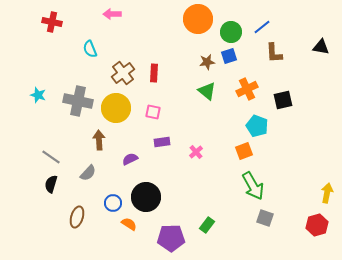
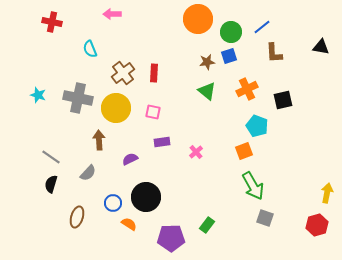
gray cross: moved 3 px up
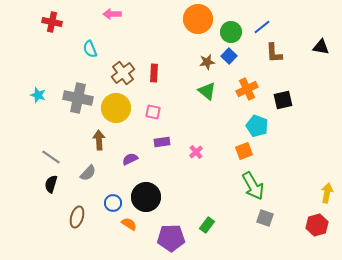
blue square: rotated 28 degrees counterclockwise
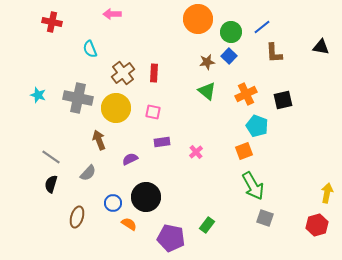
orange cross: moved 1 px left, 5 px down
brown arrow: rotated 18 degrees counterclockwise
purple pentagon: rotated 12 degrees clockwise
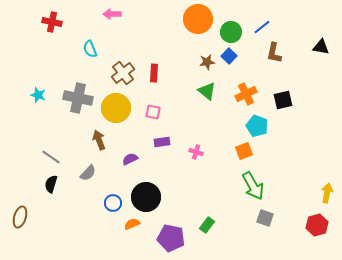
brown L-shape: rotated 15 degrees clockwise
pink cross: rotated 32 degrees counterclockwise
brown ellipse: moved 57 px left
orange semicircle: moved 3 px right; rotated 56 degrees counterclockwise
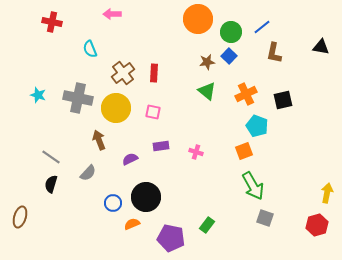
purple rectangle: moved 1 px left, 4 px down
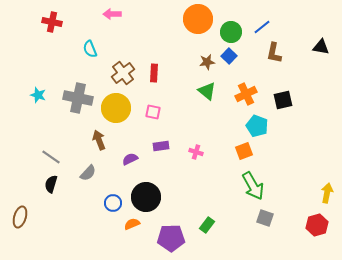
purple pentagon: rotated 12 degrees counterclockwise
